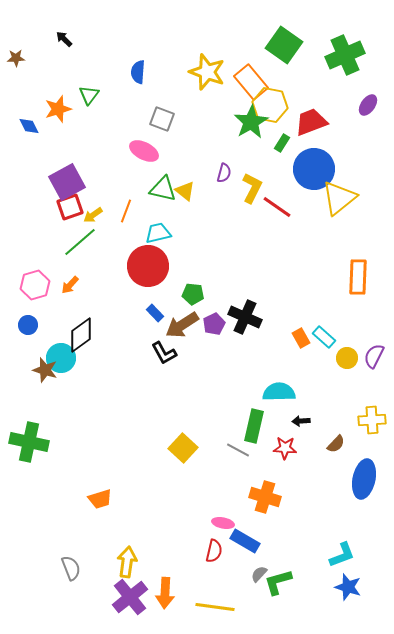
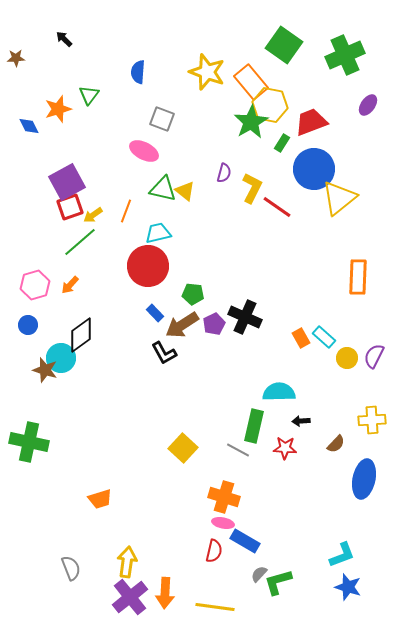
orange cross at (265, 497): moved 41 px left
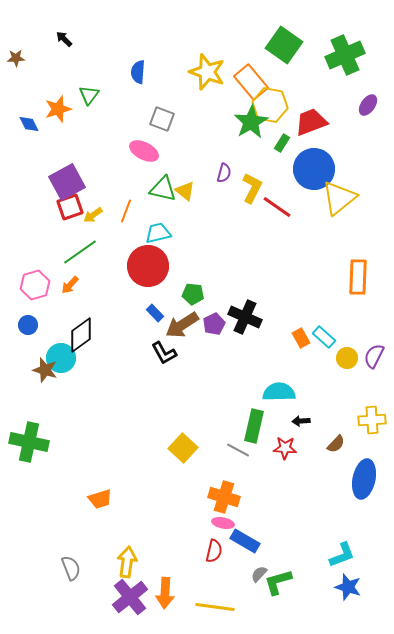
blue diamond at (29, 126): moved 2 px up
green line at (80, 242): moved 10 px down; rotated 6 degrees clockwise
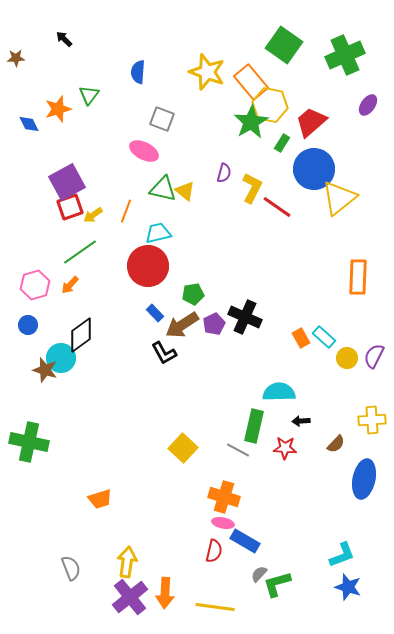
red trapezoid at (311, 122): rotated 20 degrees counterclockwise
green pentagon at (193, 294): rotated 15 degrees counterclockwise
green L-shape at (278, 582): moved 1 px left, 2 px down
